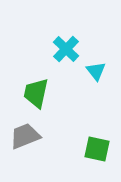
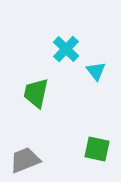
gray trapezoid: moved 24 px down
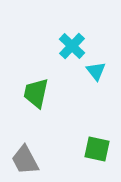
cyan cross: moved 6 px right, 3 px up
gray trapezoid: rotated 96 degrees counterclockwise
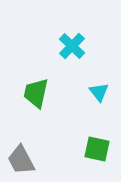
cyan triangle: moved 3 px right, 21 px down
gray trapezoid: moved 4 px left
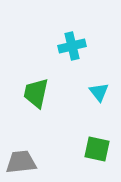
cyan cross: rotated 32 degrees clockwise
gray trapezoid: moved 2 px down; rotated 112 degrees clockwise
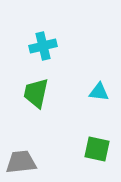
cyan cross: moved 29 px left
cyan triangle: rotated 45 degrees counterclockwise
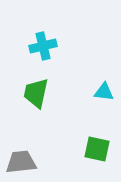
cyan triangle: moved 5 px right
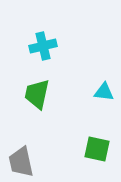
green trapezoid: moved 1 px right, 1 px down
gray trapezoid: rotated 96 degrees counterclockwise
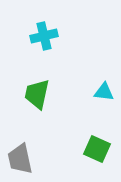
cyan cross: moved 1 px right, 10 px up
green square: rotated 12 degrees clockwise
gray trapezoid: moved 1 px left, 3 px up
